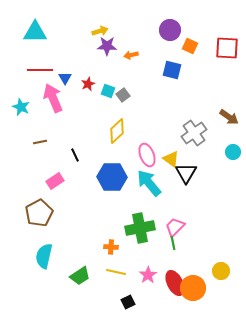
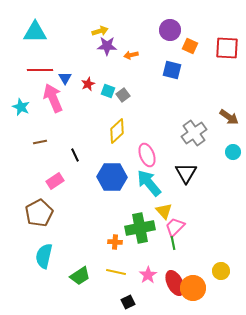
yellow triangle: moved 7 px left, 52 px down; rotated 12 degrees clockwise
orange cross: moved 4 px right, 5 px up
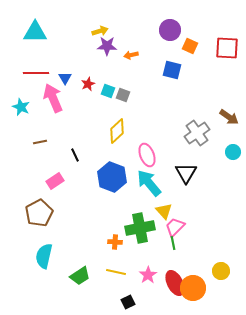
red line: moved 4 px left, 3 px down
gray square: rotated 32 degrees counterclockwise
gray cross: moved 3 px right
blue hexagon: rotated 20 degrees clockwise
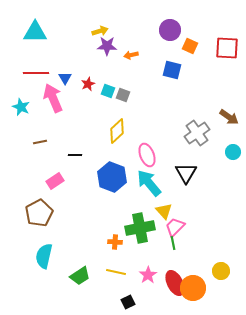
black line: rotated 64 degrees counterclockwise
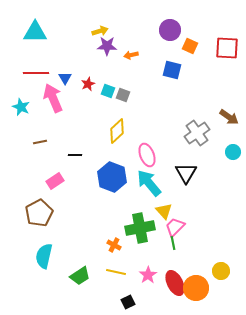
orange cross: moved 1 px left, 3 px down; rotated 24 degrees clockwise
orange circle: moved 3 px right
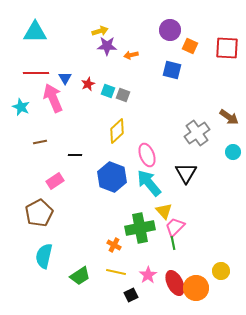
black square: moved 3 px right, 7 px up
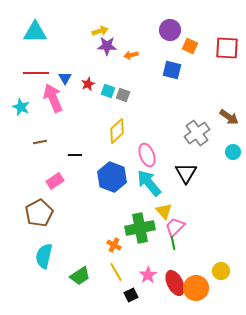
yellow line: rotated 48 degrees clockwise
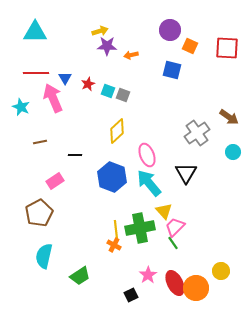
green line: rotated 24 degrees counterclockwise
yellow line: moved 42 px up; rotated 24 degrees clockwise
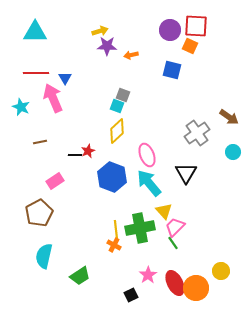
red square: moved 31 px left, 22 px up
red star: moved 67 px down
cyan square: moved 9 px right, 15 px down
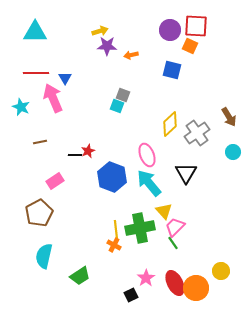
brown arrow: rotated 24 degrees clockwise
yellow diamond: moved 53 px right, 7 px up
pink star: moved 2 px left, 3 px down
